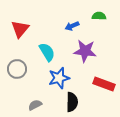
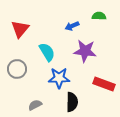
blue star: rotated 15 degrees clockwise
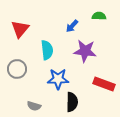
blue arrow: rotated 24 degrees counterclockwise
cyan semicircle: moved 2 px up; rotated 24 degrees clockwise
blue star: moved 1 px left, 1 px down
gray semicircle: moved 1 px left, 1 px down; rotated 136 degrees counterclockwise
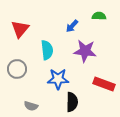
gray semicircle: moved 3 px left
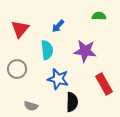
blue arrow: moved 14 px left
blue star: rotated 15 degrees clockwise
red rectangle: rotated 40 degrees clockwise
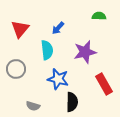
blue arrow: moved 2 px down
purple star: moved 1 px down; rotated 20 degrees counterclockwise
gray circle: moved 1 px left
gray semicircle: moved 2 px right
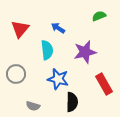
green semicircle: rotated 24 degrees counterclockwise
blue arrow: rotated 80 degrees clockwise
gray circle: moved 5 px down
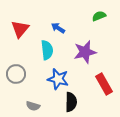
black semicircle: moved 1 px left
